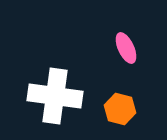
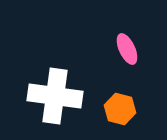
pink ellipse: moved 1 px right, 1 px down
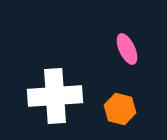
white cross: rotated 12 degrees counterclockwise
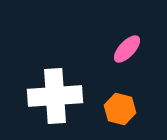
pink ellipse: rotated 68 degrees clockwise
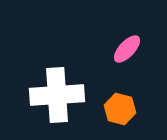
white cross: moved 2 px right, 1 px up
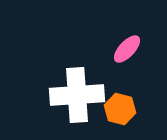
white cross: moved 20 px right
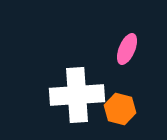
pink ellipse: rotated 20 degrees counterclockwise
